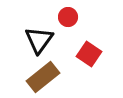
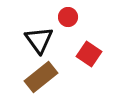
black triangle: rotated 12 degrees counterclockwise
brown rectangle: moved 2 px left
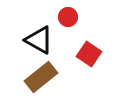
black triangle: rotated 24 degrees counterclockwise
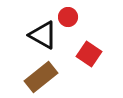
black triangle: moved 4 px right, 5 px up
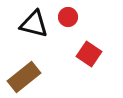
black triangle: moved 9 px left, 11 px up; rotated 16 degrees counterclockwise
brown rectangle: moved 17 px left
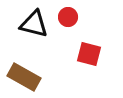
red square: rotated 20 degrees counterclockwise
brown rectangle: rotated 68 degrees clockwise
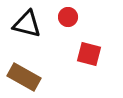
black triangle: moved 7 px left
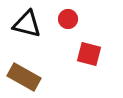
red circle: moved 2 px down
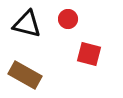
brown rectangle: moved 1 px right, 2 px up
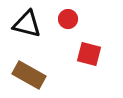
brown rectangle: moved 4 px right
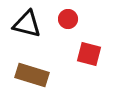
brown rectangle: moved 3 px right; rotated 12 degrees counterclockwise
